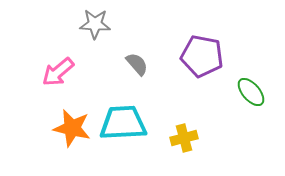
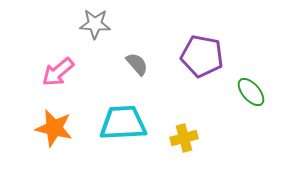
orange star: moved 18 px left
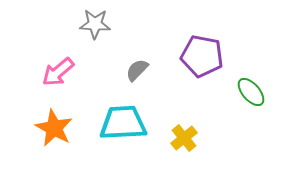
gray semicircle: moved 6 px down; rotated 95 degrees counterclockwise
orange star: rotated 15 degrees clockwise
yellow cross: rotated 24 degrees counterclockwise
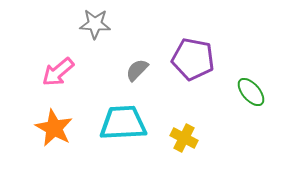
purple pentagon: moved 9 px left, 3 px down
yellow cross: rotated 24 degrees counterclockwise
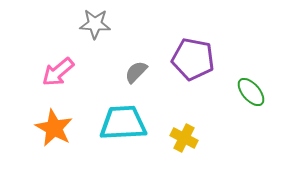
gray semicircle: moved 1 px left, 2 px down
